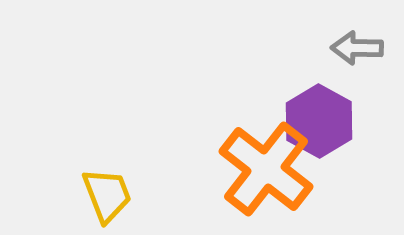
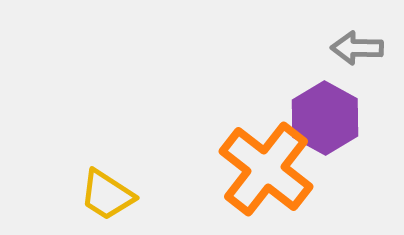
purple hexagon: moved 6 px right, 3 px up
yellow trapezoid: rotated 144 degrees clockwise
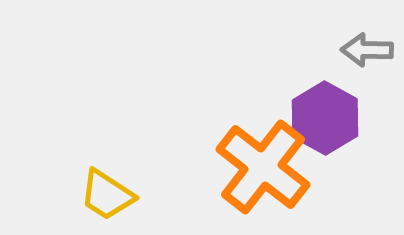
gray arrow: moved 10 px right, 2 px down
orange cross: moved 3 px left, 2 px up
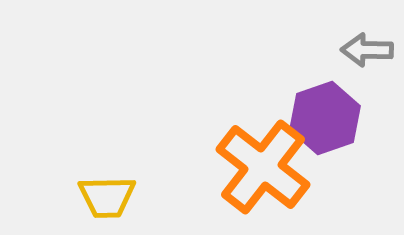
purple hexagon: rotated 12 degrees clockwise
yellow trapezoid: moved 2 px down; rotated 34 degrees counterclockwise
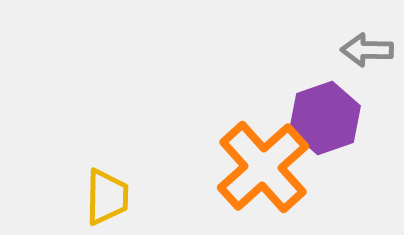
orange cross: rotated 10 degrees clockwise
yellow trapezoid: rotated 88 degrees counterclockwise
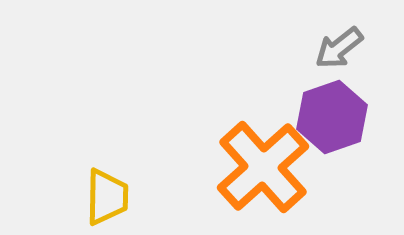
gray arrow: moved 28 px left, 2 px up; rotated 39 degrees counterclockwise
purple hexagon: moved 7 px right, 1 px up
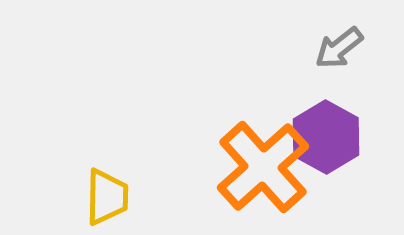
purple hexagon: moved 6 px left, 20 px down; rotated 12 degrees counterclockwise
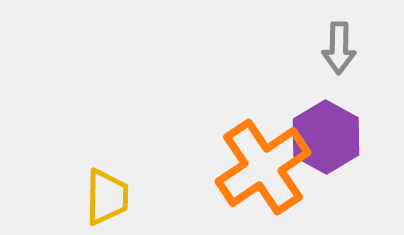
gray arrow: rotated 51 degrees counterclockwise
orange cross: rotated 8 degrees clockwise
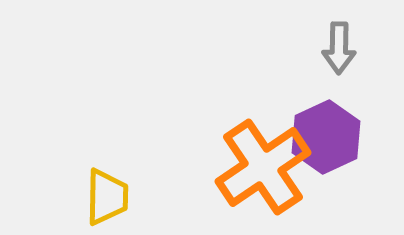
purple hexagon: rotated 6 degrees clockwise
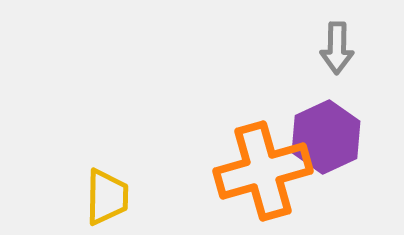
gray arrow: moved 2 px left
orange cross: moved 4 px down; rotated 18 degrees clockwise
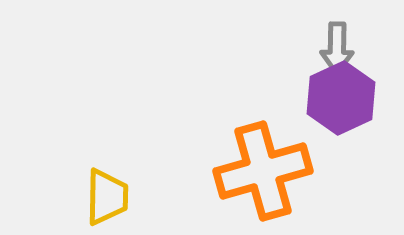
purple hexagon: moved 15 px right, 39 px up
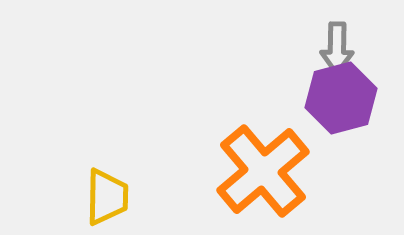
purple hexagon: rotated 10 degrees clockwise
orange cross: rotated 24 degrees counterclockwise
